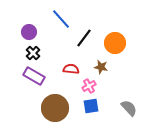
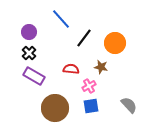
black cross: moved 4 px left
gray semicircle: moved 3 px up
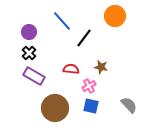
blue line: moved 1 px right, 2 px down
orange circle: moved 27 px up
blue square: rotated 21 degrees clockwise
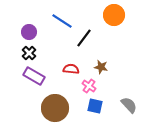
orange circle: moved 1 px left, 1 px up
blue line: rotated 15 degrees counterclockwise
pink cross: rotated 24 degrees counterclockwise
blue square: moved 4 px right
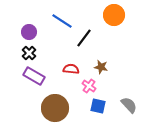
blue square: moved 3 px right
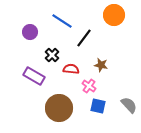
purple circle: moved 1 px right
black cross: moved 23 px right, 2 px down
brown star: moved 2 px up
brown circle: moved 4 px right
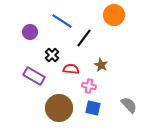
brown star: rotated 16 degrees clockwise
pink cross: rotated 24 degrees counterclockwise
blue square: moved 5 px left, 2 px down
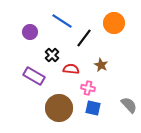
orange circle: moved 8 px down
pink cross: moved 1 px left, 2 px down
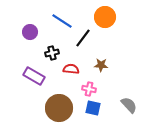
orange circle: moved 9 px left, 6 px up
black line: moved 1 px left
black cross: moved 2 px up; rotated 32 degrees clockwise
brown star: rotated 24 degrees counterclockwise
pink cross: moved 1 px right, 1 px down
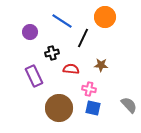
black line: rotated 12 degrees counterclockwise
purple rectangle: rotated 35 degrees clockwise
